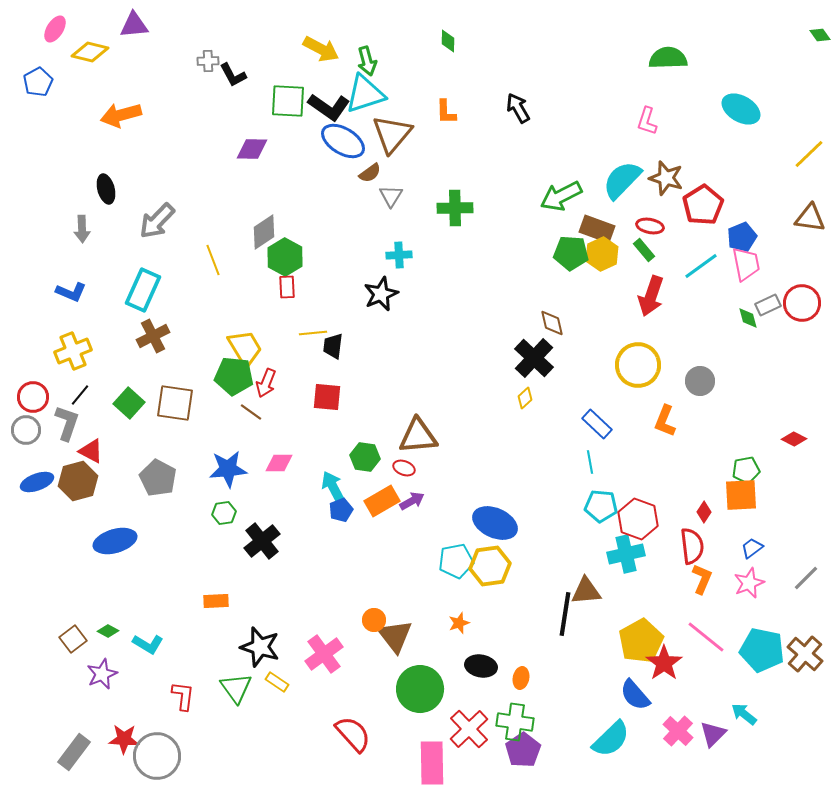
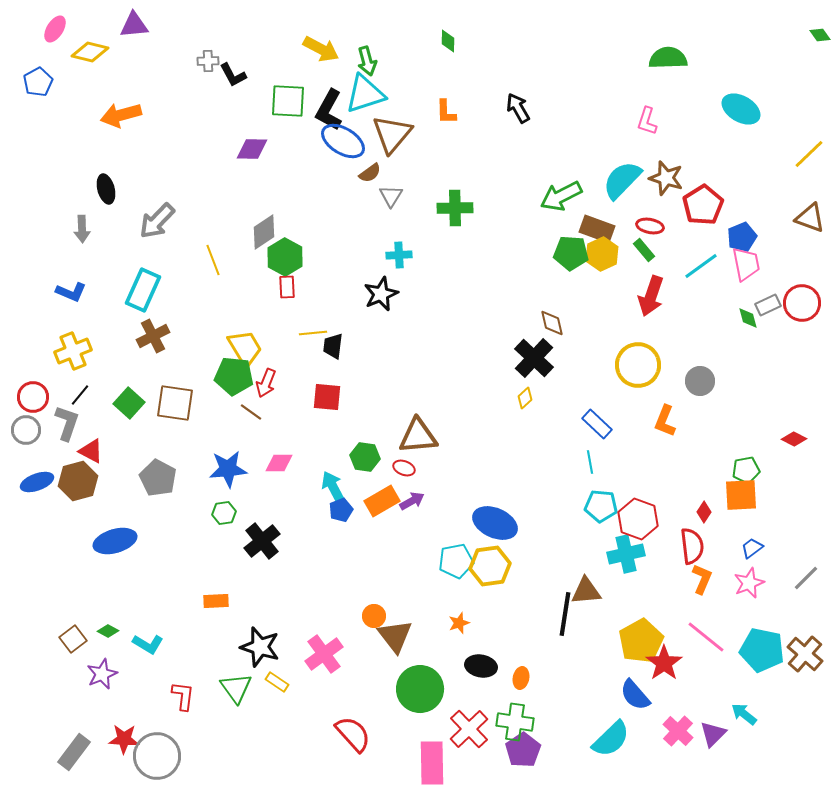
black L-shape at (329, 107): moved 3 px down; rotated 84 degrees clockwise
brown triangle at (810, 218): rotated 12 degrees clockwise
orange circle at (374, 620): moved 4 px up
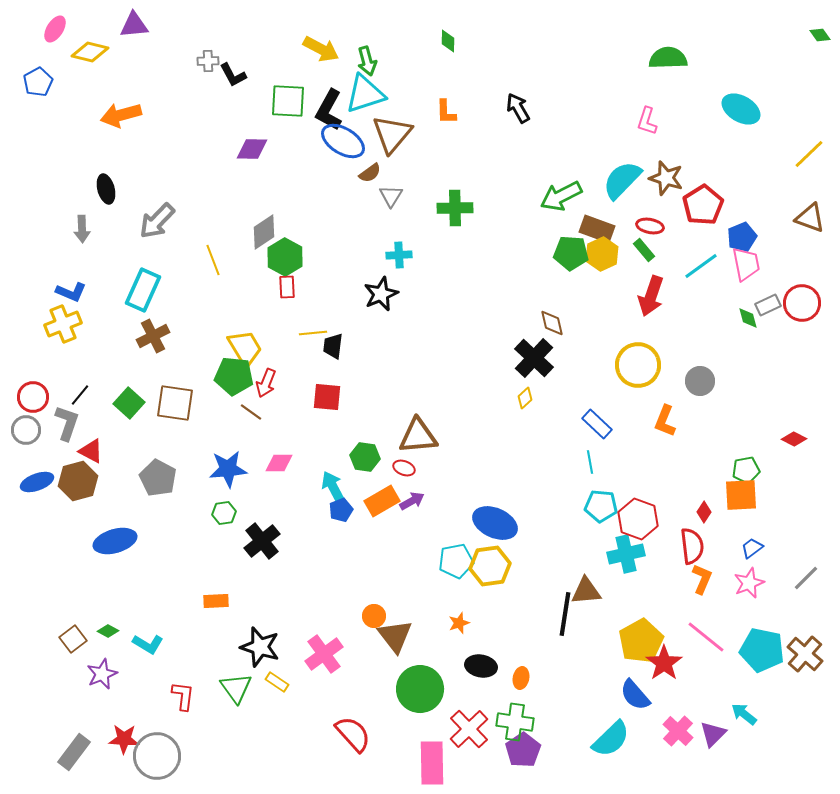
yellow cross at (73, 351): moved 10 px left, 27 px up
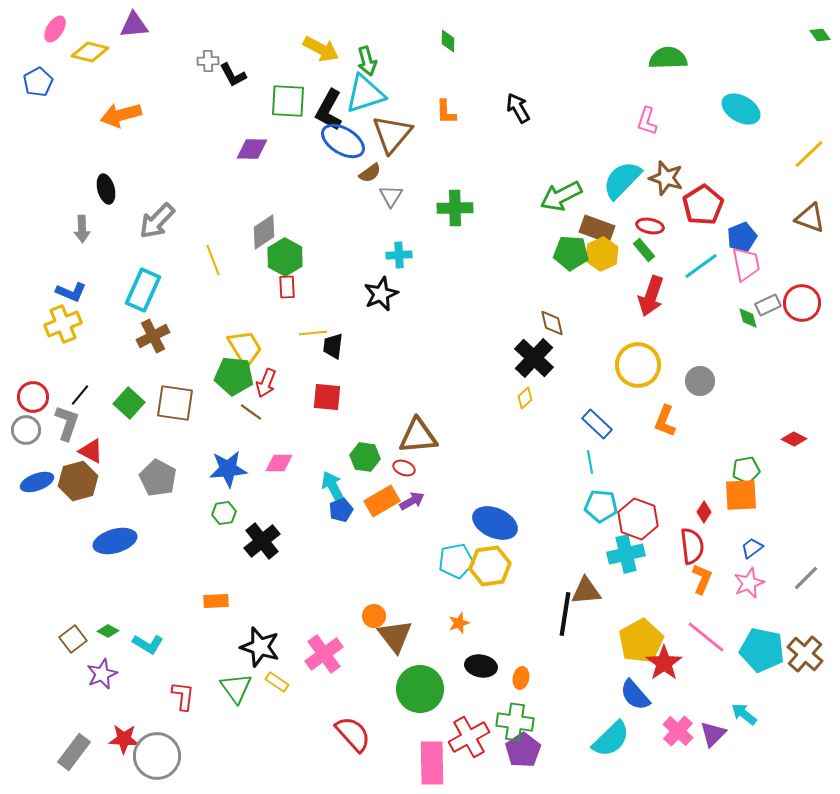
red cross at (469, 729): moved 8 px down; rotated 15 degrees clockwise
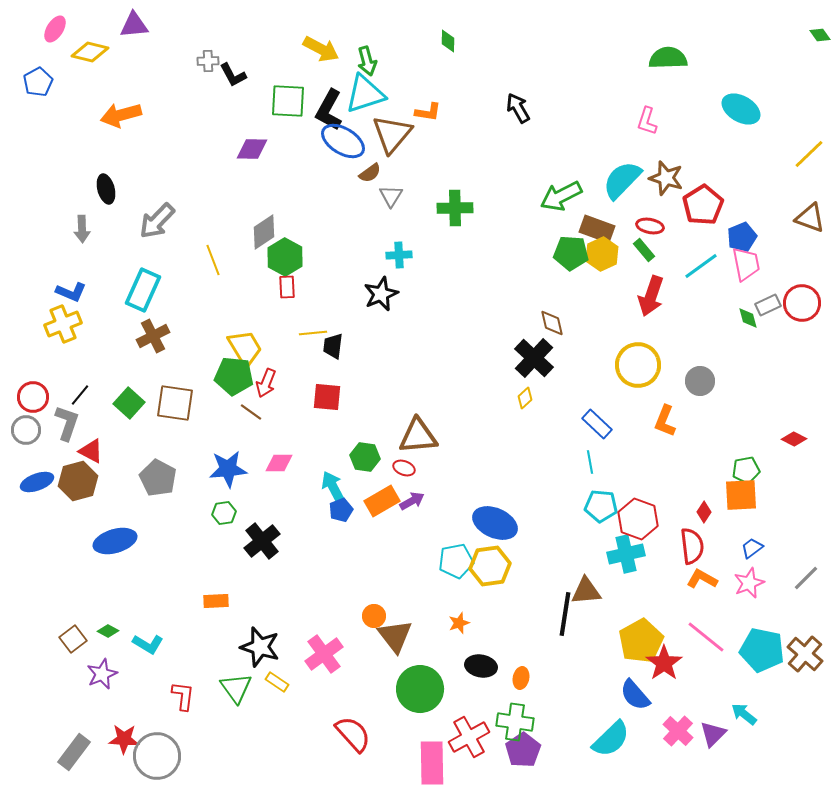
orange L-shape at (446, 112): moved 18 px left; rotated 80 degrees counterclockwise
orange L-shape at (702, 579): rotated 84 degrees counterclockwise
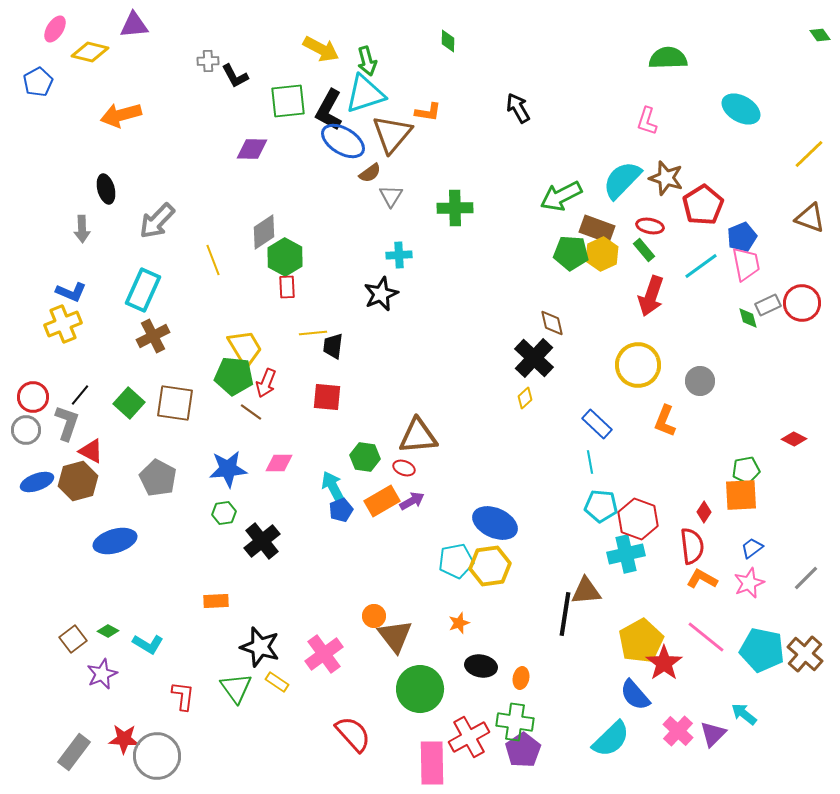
black L-shape at (233, 75): moved 2 px right, 1 px down
green square at (288, 101): rotated 9 degrees counterclockwise
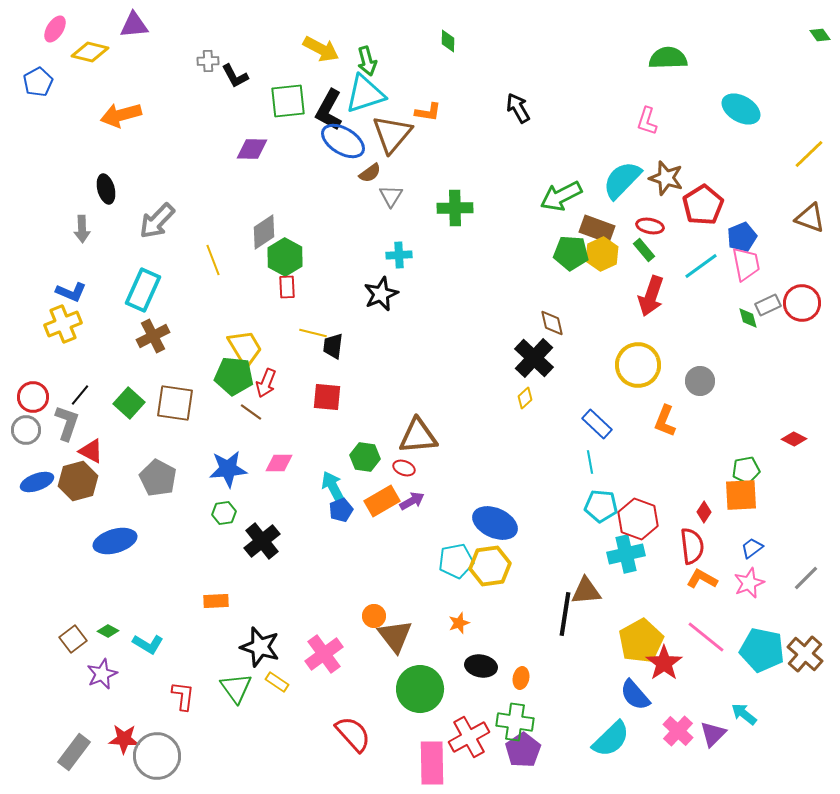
yellow line at (313, 333): rotated 20 degrees clockwise
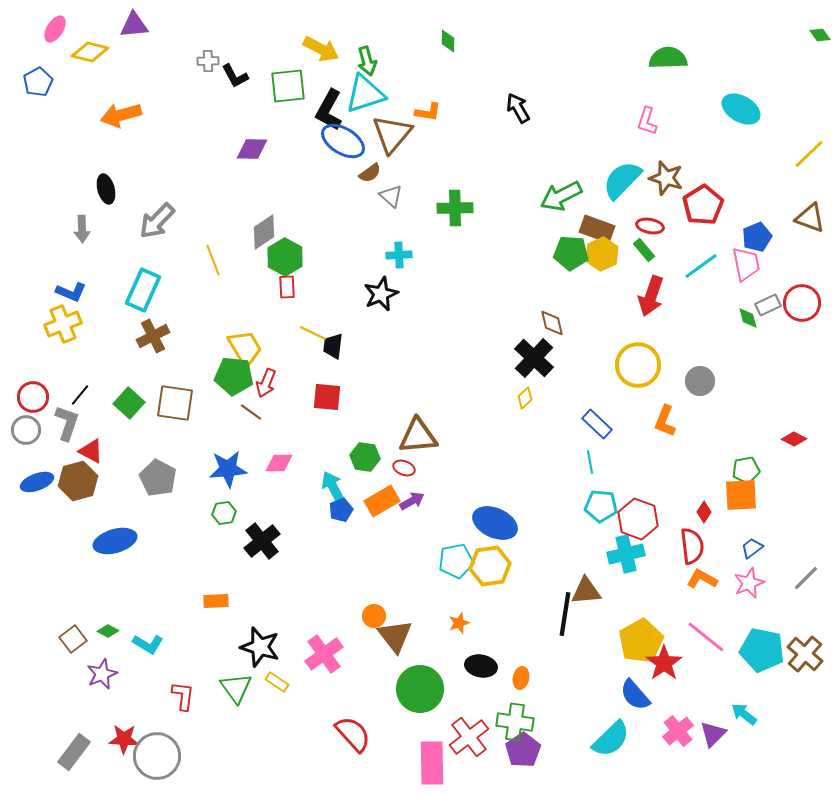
green square at (288, 101): moved 15 px up
gray triangle at (391, 196): rotated 20 degrees counterclockwise
blue pentagon at (742, 237): moved 15 px right
yellow line at (313, 333): rotated 12 degrees clockwise
pink cross at (678, 731): rotated 8 degrees clockwise
red cross at (469, 737): rotated 9 degrees counterclockwise
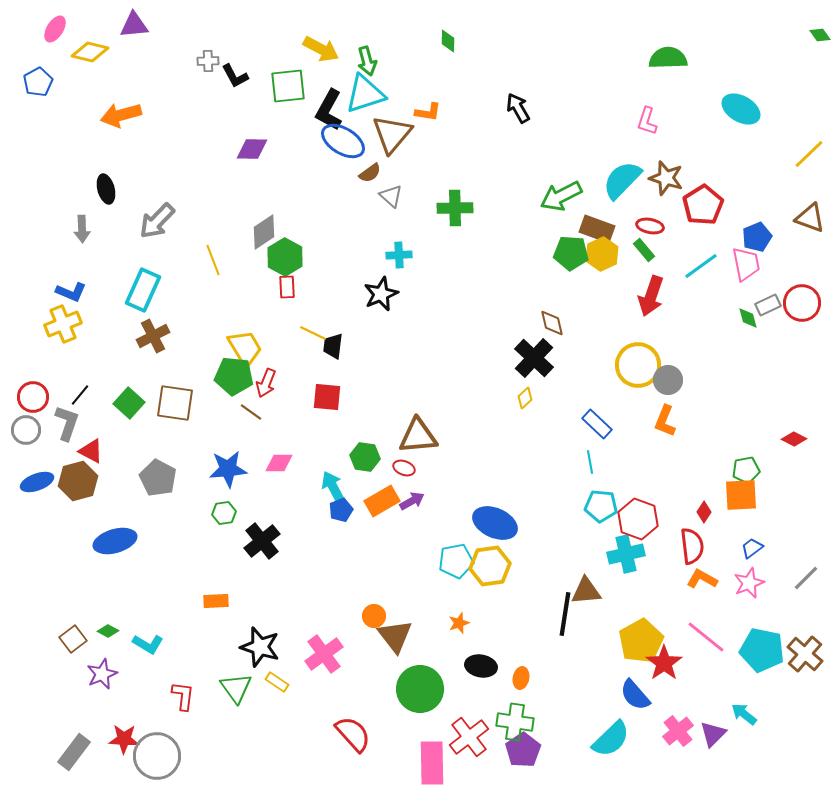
gray circle at (700, 381): moved 32 px left, 1 px up
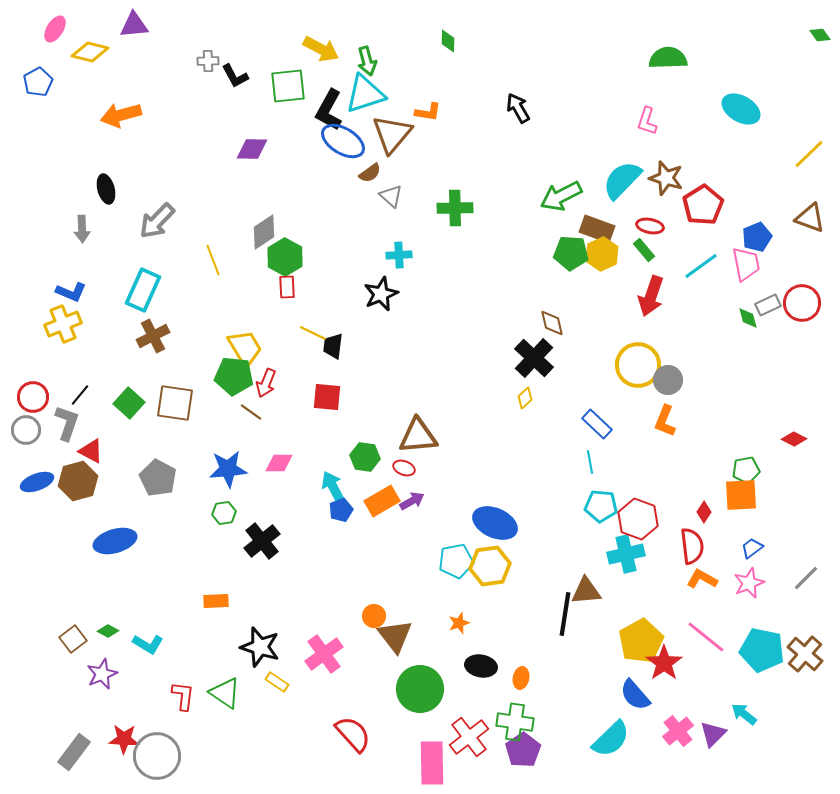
green triangle at (236, 688): moved 11 px left, 5 px down; rotated 20 degrees counterclockwise
